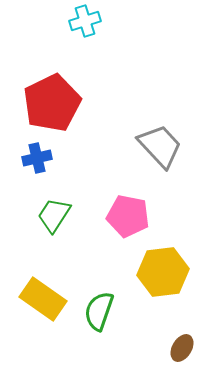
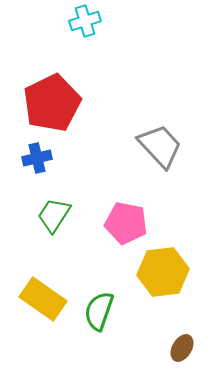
pink pentagon: moved 2 px left, 7 px down
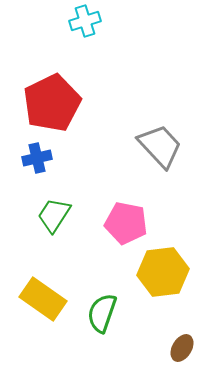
green semicircle: moved 3 px right, 2 px down
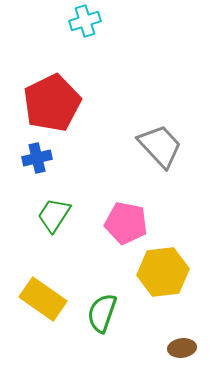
brown ellipse: rotated 52 degrees clockwise
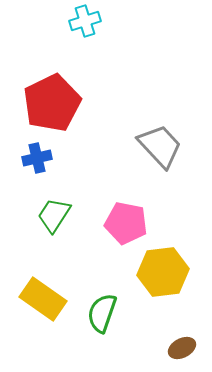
brown ellipse: rotated 20 degrees counterclockwise
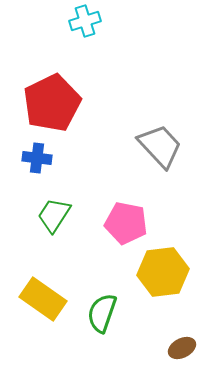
blue cross: rotated 20 degrees clockwise
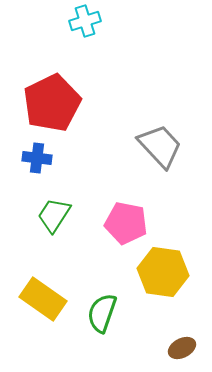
yellow hexagon: rotated 15 degrees clockwise
